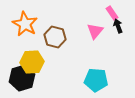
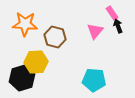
orange star: rotated 25 degrees counterclockwise
yellow hexagon: moved 4 px right
cyan pentagon: moved 2 px left
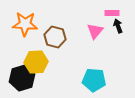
pink rectangle: rotated 56 degrees counterclockwise
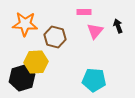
pink rectangle: moved 28 px left, 1 px up
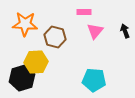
black arrow: moved 7 px right, 5 px down
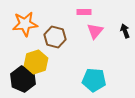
orange star: rotated 10 degrees counterclockwise
yellow hexagon: rotated 15 degrees counterclockwise
black hexagon: moved 1 px right, 1 px down; rotated 20 degrees counterclockwise
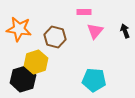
orange star: moved 6 px left, 5 px down; rotated 15 degrees clockwise
black hexagon: rotated 20 degrees clockwise
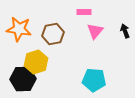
brown hexagon: moved 2 px left, 3 px up; rotated 25 degrees counterclockwise
black hexagon: rotated 15 degrees clockwise
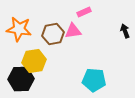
pink rectangle: rotated 24 degrees counterclockwise
pink triangle: moved 22 px left; rotated 42 degrees clockwise
yellow hexagon: moved 2 px left, 1 px up; rotated 10 degrees clockwise
black hexagon: moved 2 px left
